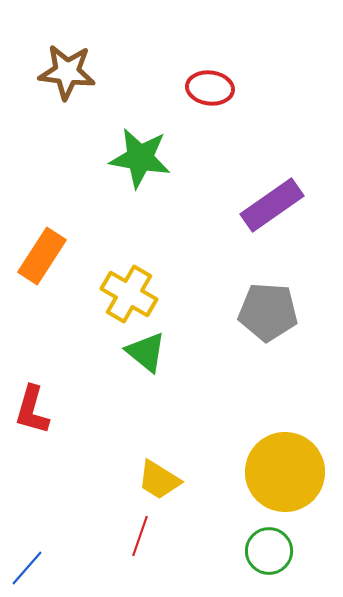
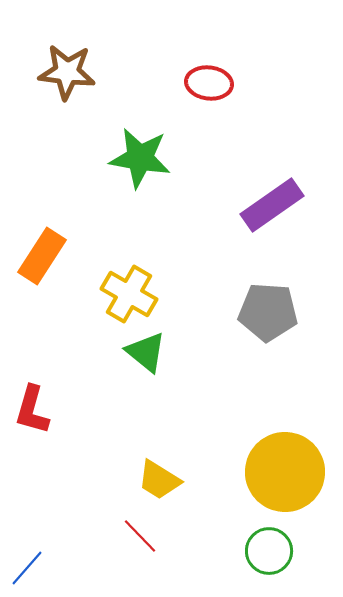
red ellipse: moved 1 px left, 5 px up
red line: rotated 63 degrees counterclockwise
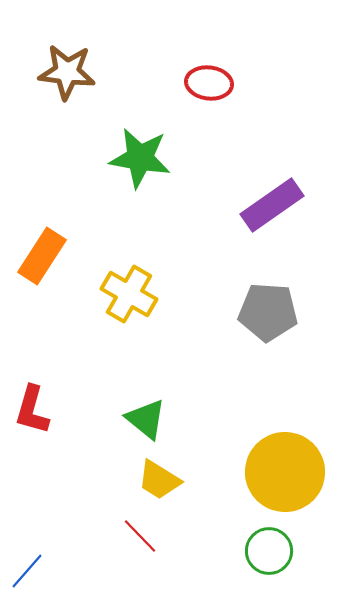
green triangle: moved 67 px down
blue line: moved 3 px down
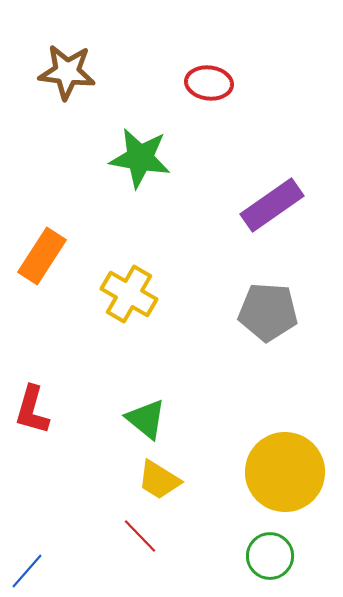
green circle: moved 1 px right, 5 px down
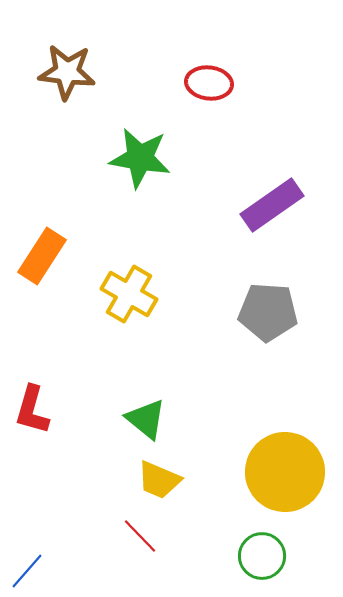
yellow trapezoid: rotated 9 degrees counterclockwise
green circle: moved 8 px left
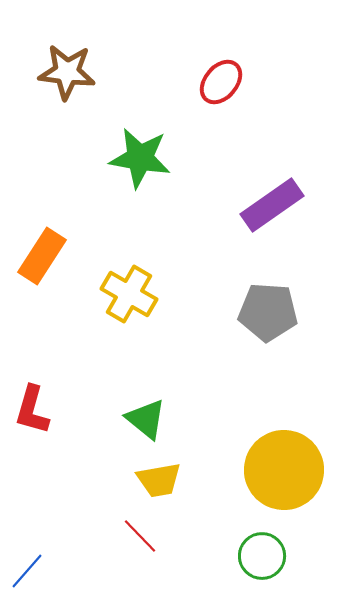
red ellipse: moved 12 px right, 1 px up; rotated 57 degrees counterclockwise
yellow circle: moved 1 px left, 2 px up
yellow trapezoid: rotated 33 degrees counterclockwise
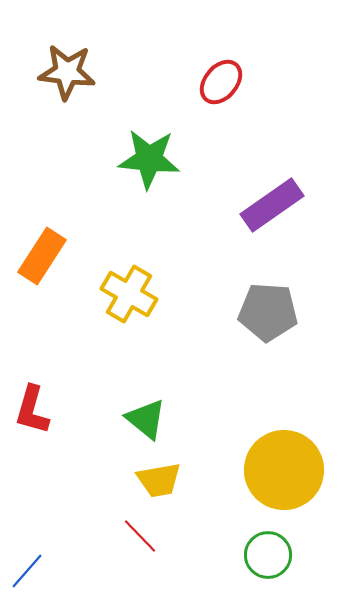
green star: moved 9 px right, 1 px down; rotated 4 degrees counterclockwise
green circle: moved 6 px right, 1 px up
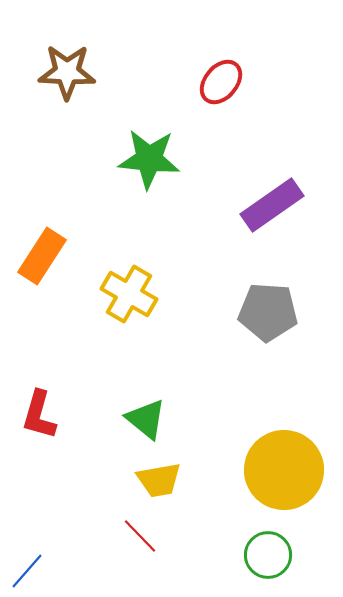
brown star: rotated 4 degrees counterclockwise
red L-shape: moved 7 px right, 5 px down
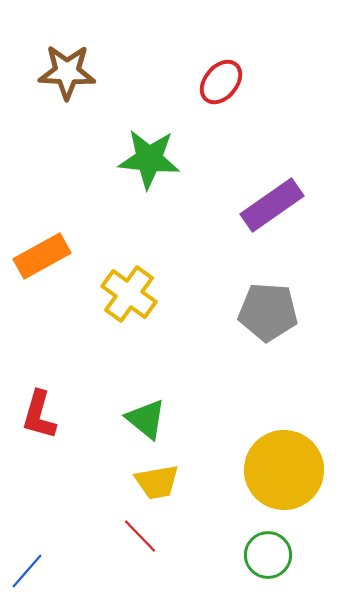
orange rectangle: rotated 28 degrees clockwise
yellow cross: rotated 6 degrees clockwise
yellow trapezoid: moved 2 px left, 2 px down
